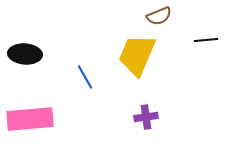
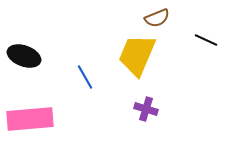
brown semicircle: moved 2 px left, 2 px down
black line: rotated 30 degrees clockwise
black ellipse: moved 1 px left, 2 px down; rotated 16 degrees clockwise
purple cross: moved 8 px up; rotated 25 degrees clockwise
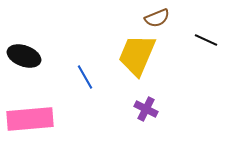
purple cross: rotated 10 degrees clockwise
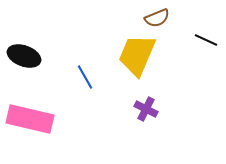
pink rectangle: rotated 18 degrees clockwise
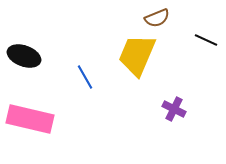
purple cross: moved 28 px right
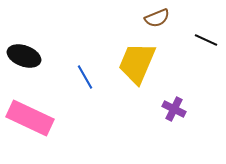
yellow trapezoid: moved 8 px down
pink rectangle: moved 1 px up; rotated 12 degrees clockwise
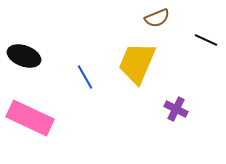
purple cross: moved 2 px right
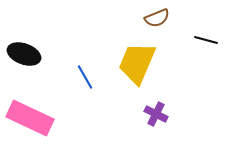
black line: rotated 10 degrees counterclockwise
black ellipse: moved 2 px up
purple cross: moved 20 px left, 5 px down
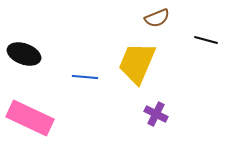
blue line: rotated 55 degrees counterclockwise
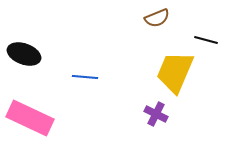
yellow trapezoid: moved 38 px right, 9 px down
